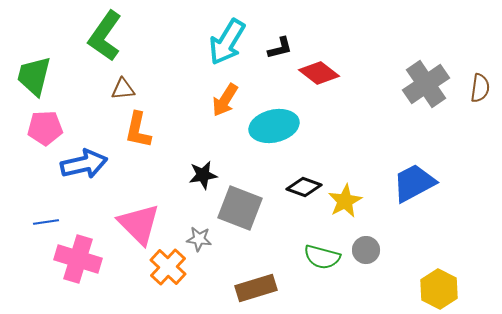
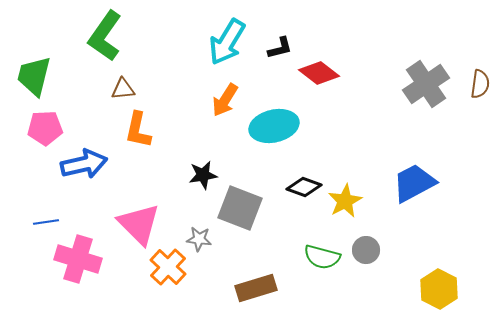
brown semicircle: moved 4 px up
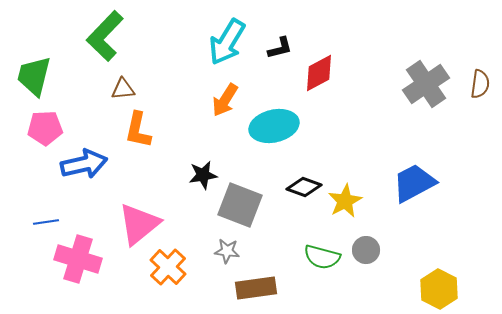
green L-shape: rotated 9 degrees clockwise
red diamond: rotated 66 degrees counterclockwise
gray square: moved 3 px up
pink triangle: rotated 36 degrees clockwise
gray star: moved 28 px right, 12 px down
brown rectangle: rotated 9 degrees clockwise
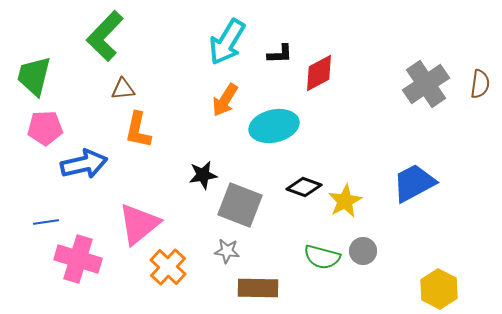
black L-shape: moved 6 px down; rotated 12 degrees clockwise
gray circle: moved 3 px left, 1 px down
brown rectangle: moved 2 px right; rotated 9 degrees clockwise
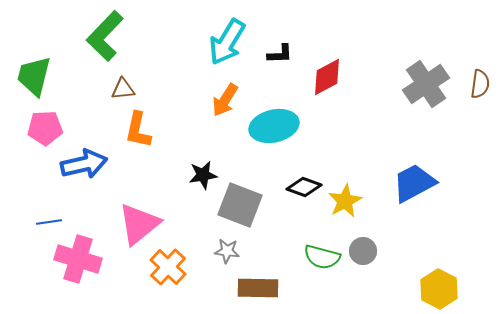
red diamond: moved 8 px right, 4 px down
blue line: moved 3 px right
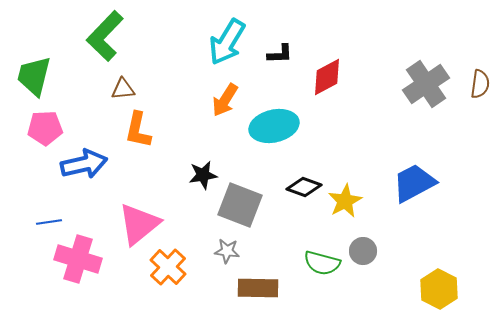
green semicircle: moved 6 px down
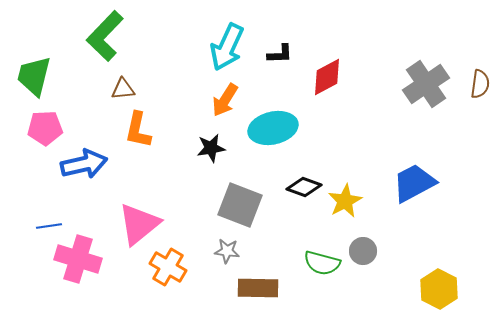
cyan arrow: moved 5 px down; rotated 6 degrees counterclockwise
cyan ellipse: moved 1 px left, 2 px down
black star: moved 8 px right, 27 px up
blue line: moved 4 px down
orange cross: rotated 12 degrees counterclockwise
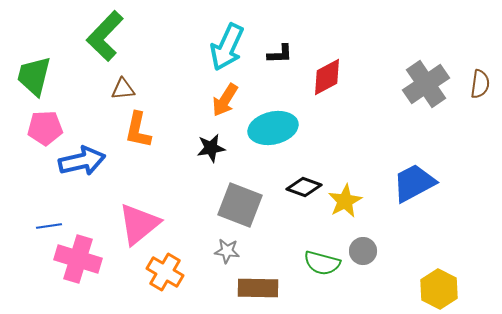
blue arrow: moved 2 px left, 3 px up
orange cross: moved 3 px left, 5 px down
